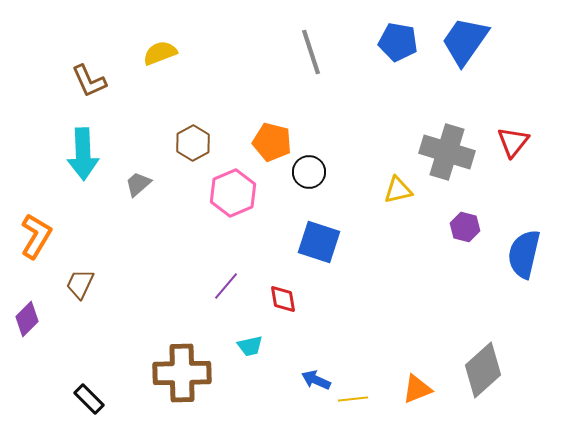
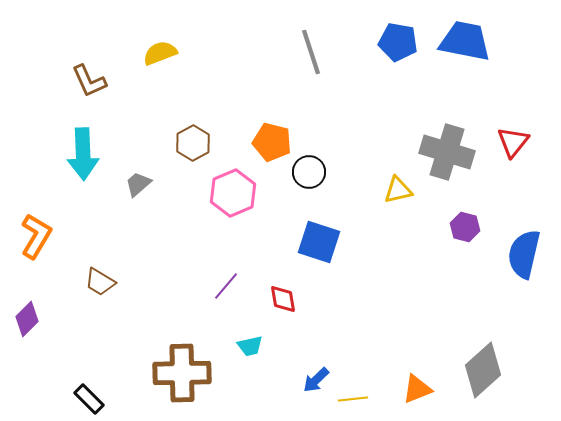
blue trapezoid: rotated 66 degrees clockwise
brown trapezoid: moved 20 px right, 2 px up; rotated 84 degrees counterclockwise
blue arrow: rotated 68 degrees counterclockwise
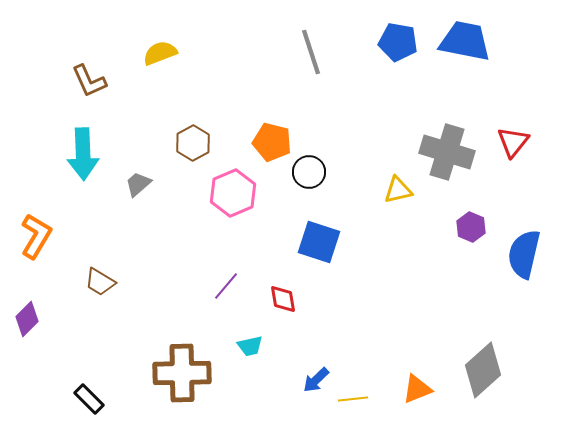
purple hexagon: moved 6 px right; rotated 8 degrees clockwise
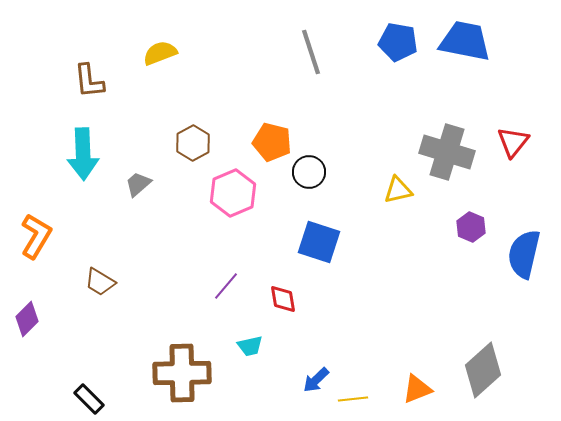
brown L-shape: rotated 18 degrees clockwise
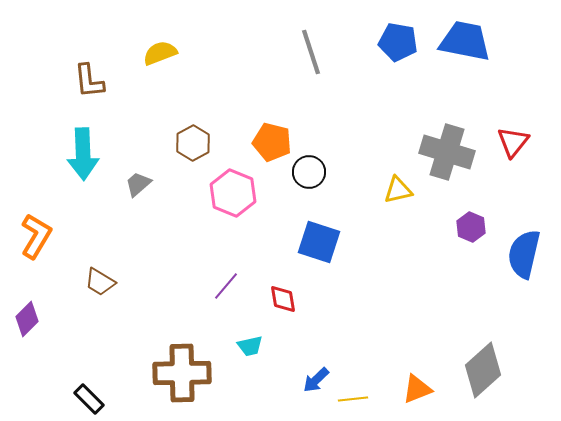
pink hexagon: rotated 15 degrees counterclockwise
